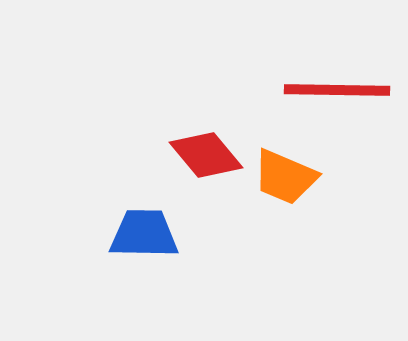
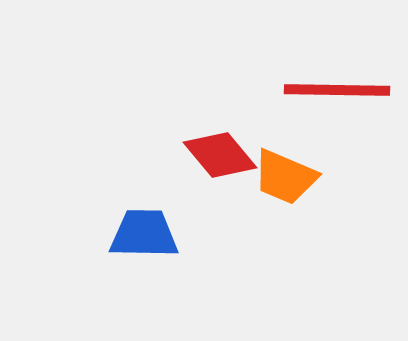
red diamond: moved 14 px right
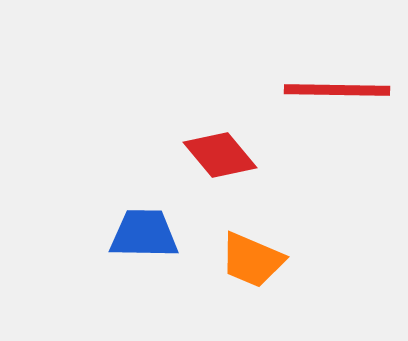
orange trapezoid: moved 33 px left, 83 px down
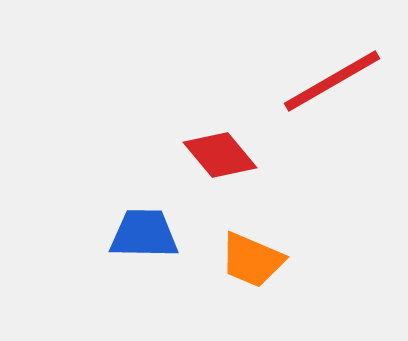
red line: moved 5 px left, 9 px up; rotated 31 degrees counterclockwise
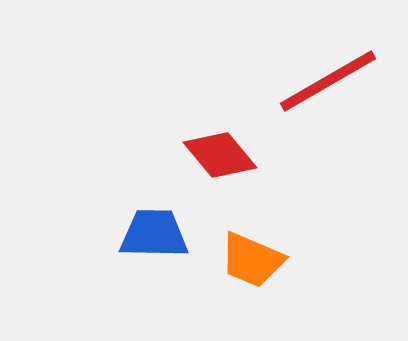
red line: moved 4 px left
blue trapezoid: moved 10 px right
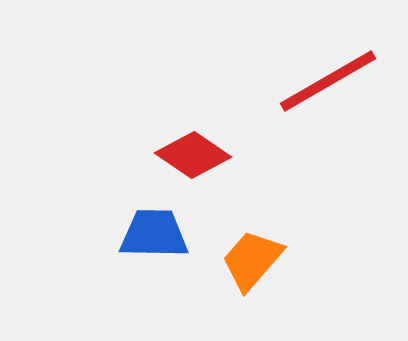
red diamond: moved 27 px left; rotated 16 degrees counterclockwise
orange trapezoid: rotated 108 degrees clockwise
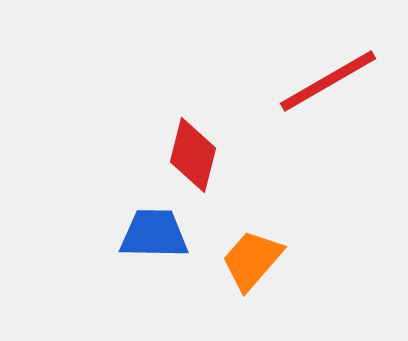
red diamond: rotated 70 degrees clockwise
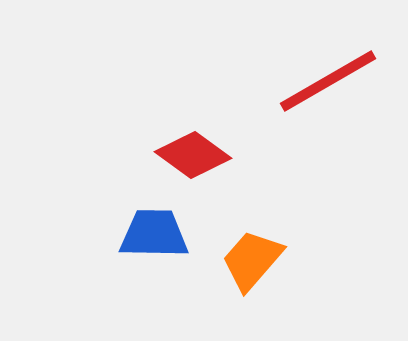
red diamond: rotated 68 degrees counterclockwise
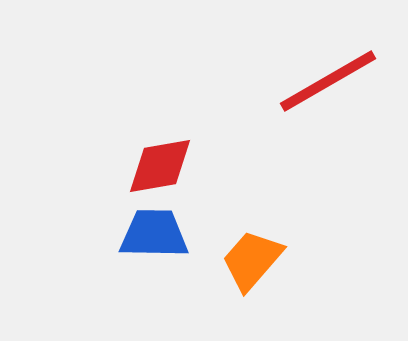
red diamond: moved 33 px left, 11 px down; rotated 46 degrees counterclockwise
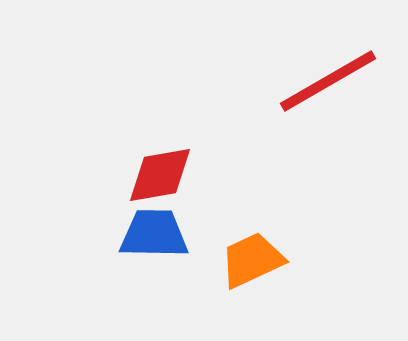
red diamond: moved 9 px down
orange trapezoid: rotated 24 degrees clockwise
